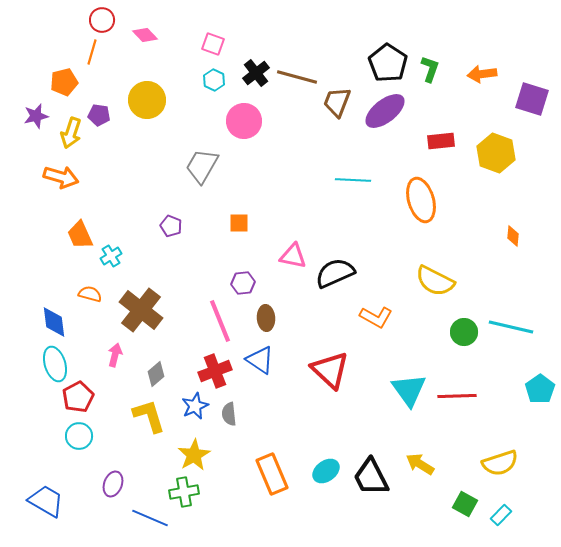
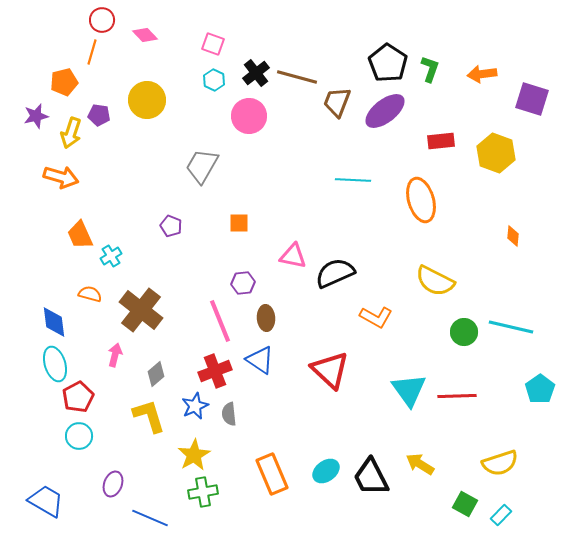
pink circle at (244, 121): moved 5 px right, 5 px up
green cross at (184, 492): moved 19 px right
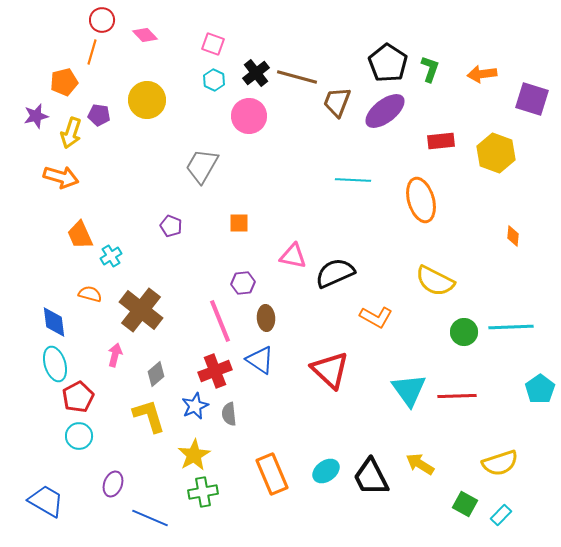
cyan line at (511, 327): rotated 15 degrees counterclockwise
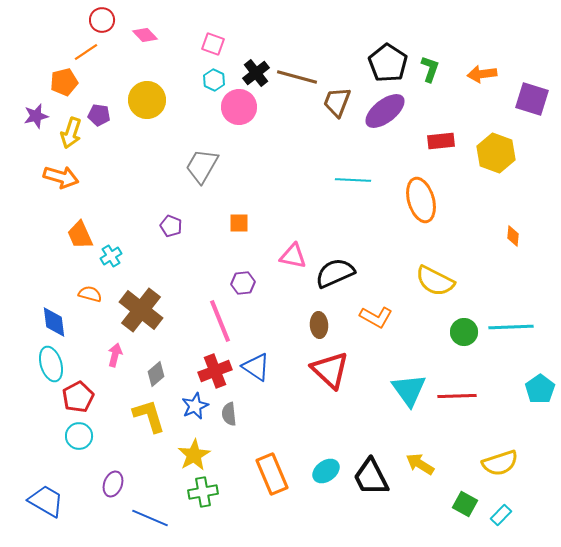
orange line at (92, 52): moved 6 px left; rotated 40 degrees clockwise
pink circle at (249, 116): moved 10 px left, 9 px up
brown ellipse at (266, 318): moved 53 px right, 7 px down
blue triangle at (260, 360): moved 4 px left, 7 px down
cyan ellipse at (55, 364): moved 4 px left
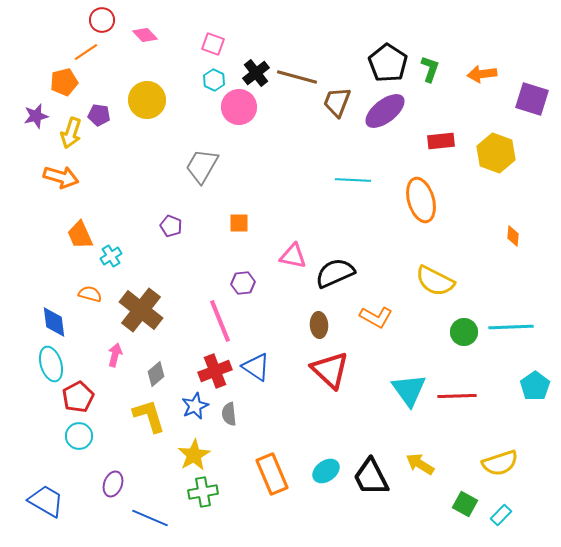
cyan pentagon at (540, 389): moved 5 px left, 3 px up
